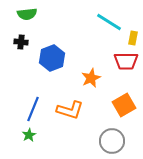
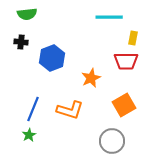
cyan line: moved 5 px up; rotated 32 degrees counterclockwise
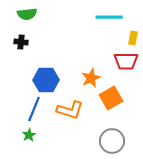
blue hexagon: moved 6 px left, 22 px down; rotated 20 degrees clockwise
orange square: moved 13 px left, 7 px up
blue line: moved 1 px right
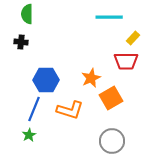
green semicircle: rotated 96 degrees clockwise
yellow rectangle: rotated 32 degrees clockwise
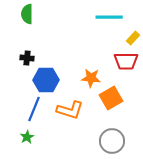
black cross: moved 6 px right, 16 px down
orange star: rotated 30 degrees clockwise
green star: moved 2 px left, 2 px down
